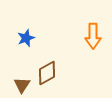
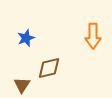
brown diamond: moved 2 px right, 5 px up; rotated 15 degrees clockwise
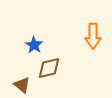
blue star: moved 8 px right, 7 px down; rotated 18 degrees counterclockwise
brown triangle: rotated 24 degrees counterclockwise
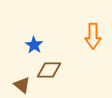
brown diamond: moved 2 px down; rotated 15 degrees clockwise
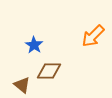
orange arrow: rotated 45 degrees clockwise
brown diamond: moved 1 px down
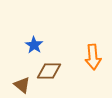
orange arrow: moved 21 px down; rotated 50 degrees counterclockwise
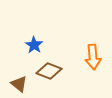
brown diamond: rotated 20 degrees clockwise
brown triangle: moved 3 px left, 1 px up
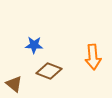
blue star: rotated 30 degrees counterclockwise
brown triangle: moved 5 px left
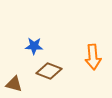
blue star: moved 1 px down
brown triangle: rotated 24 degrees counterclockwise
